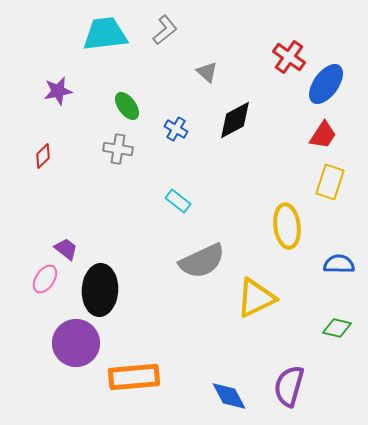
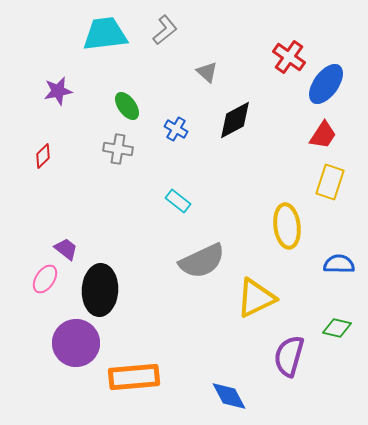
purple semicircle: moved 30 px up
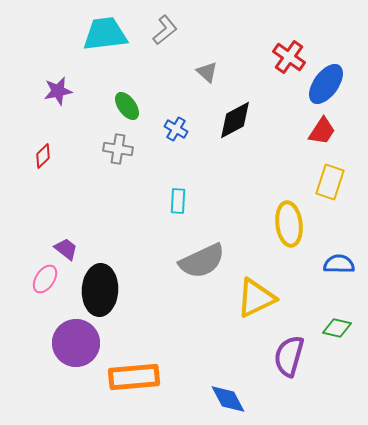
red trapezoid: moved 1 px left, 4 px up
cyan rectangle: rotated 55 degrees clockwise
yellow ellipse: moved 2 px right, 2 px up
blue diamond: moved 1 px left, 3 px down
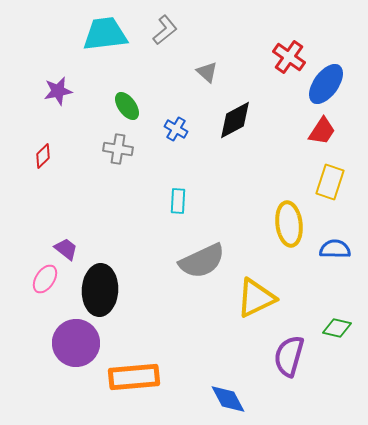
blue semicircle: moved 4 px left, 15 px up
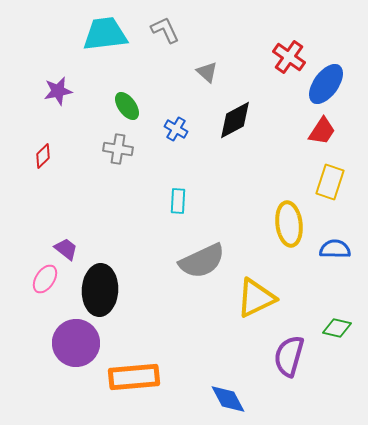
gray L-shape: rotated 76 degrees counterclockwise
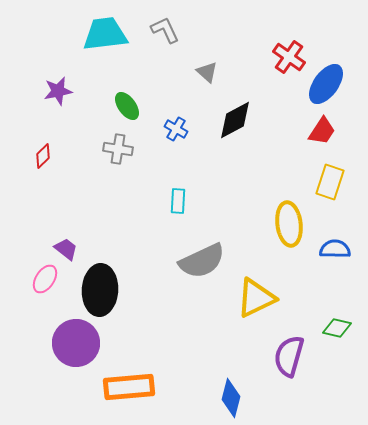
orange rectangle: moved 5 px left, 10 px down
blue diamond: moved 3 px right, 1 px up; rotated 42 degrees clockwise
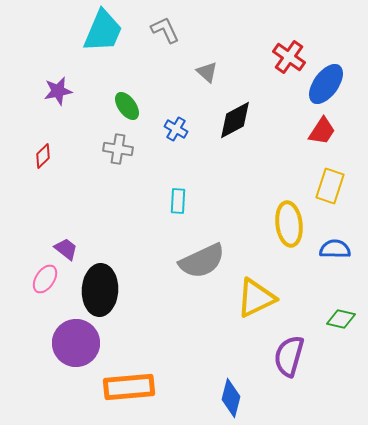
cyan trapezoid: moved 2 px left, 3 px up; rotated 120 degrees clockwise
yellow rectangle: moved 4 px down
green diamond: moved 4 px right, 9 px up
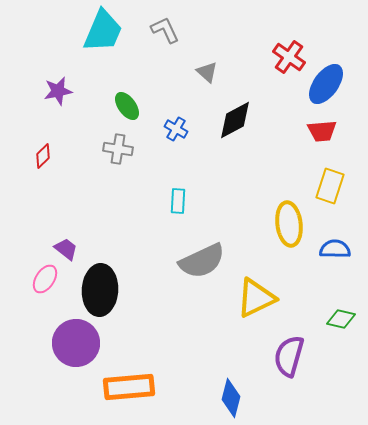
red trapezoid: rotated 52 degrees clockwise
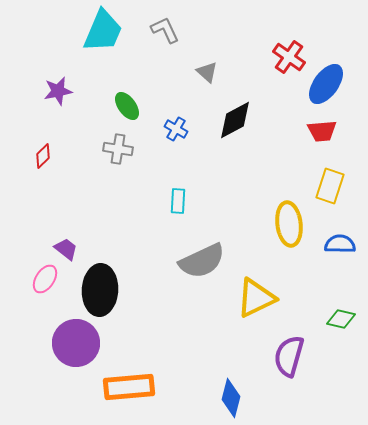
blue semicircle: moved 5 px right, 5 px up
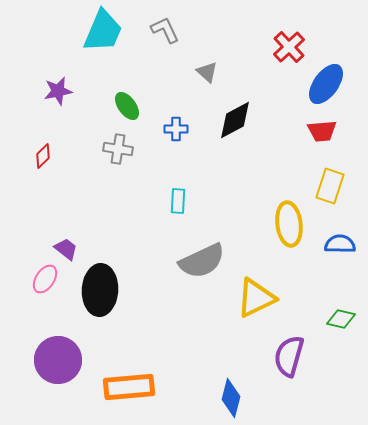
red cross: moved 10 px up; rotated 12 degrees clockwise
blue cross: rotated 30 degrees counterclockwise
purple circle: moved 18 px left, 17 px down
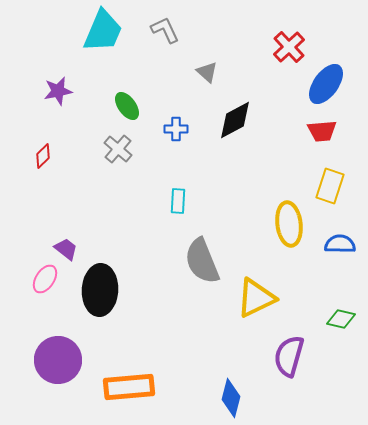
gray cross: rotated 32 degrees clockwise
gray semicircle: rotated 93 degrees clockwise
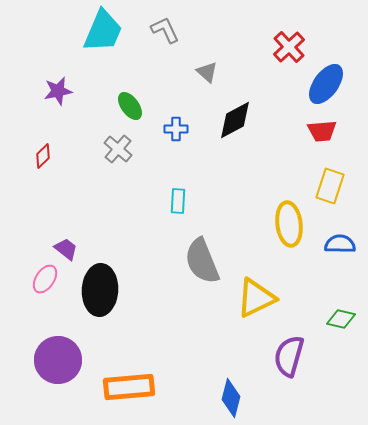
green ellipse: moved 3 px right
